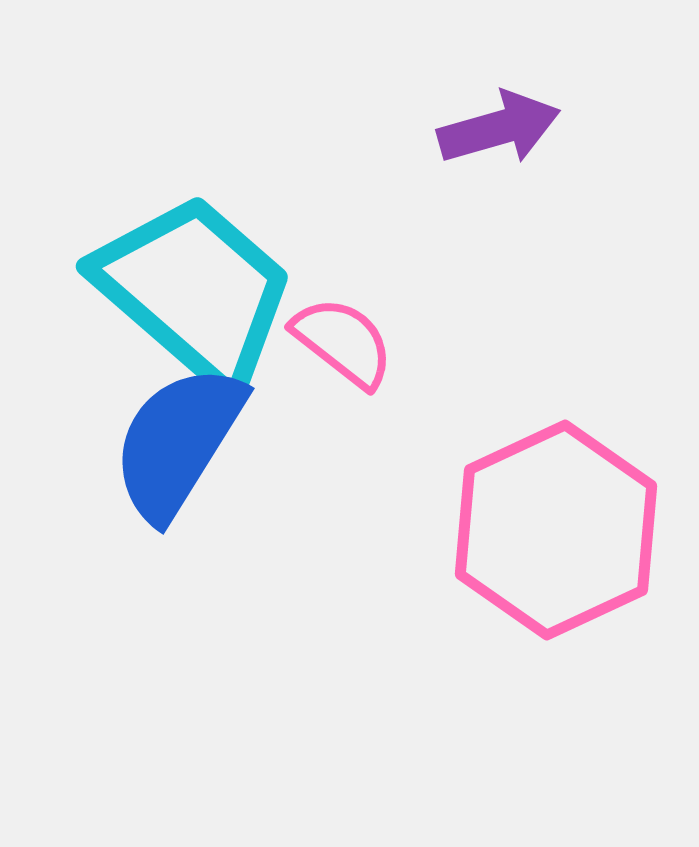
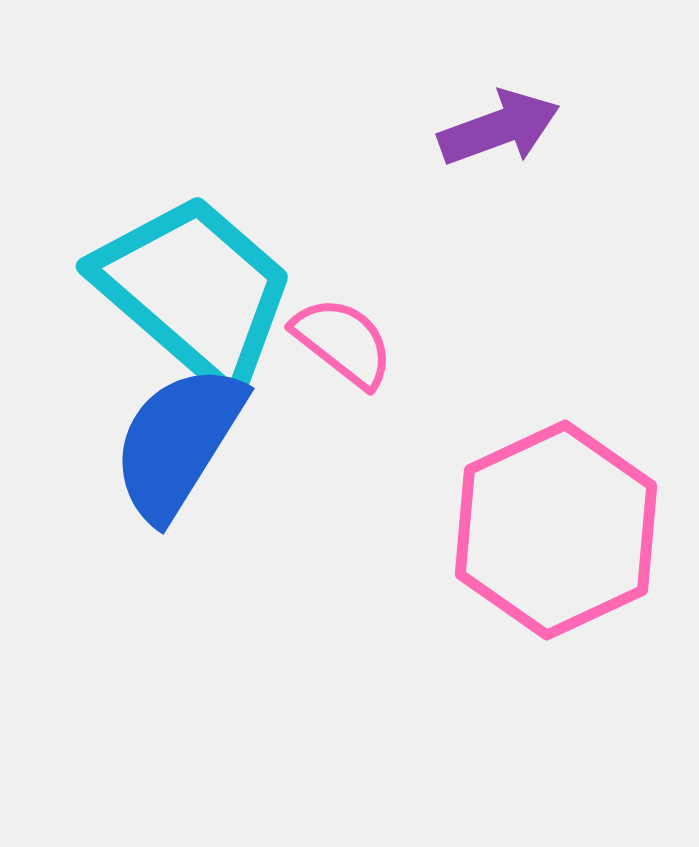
purple arrow: rotated 4 degrees counterclockwise
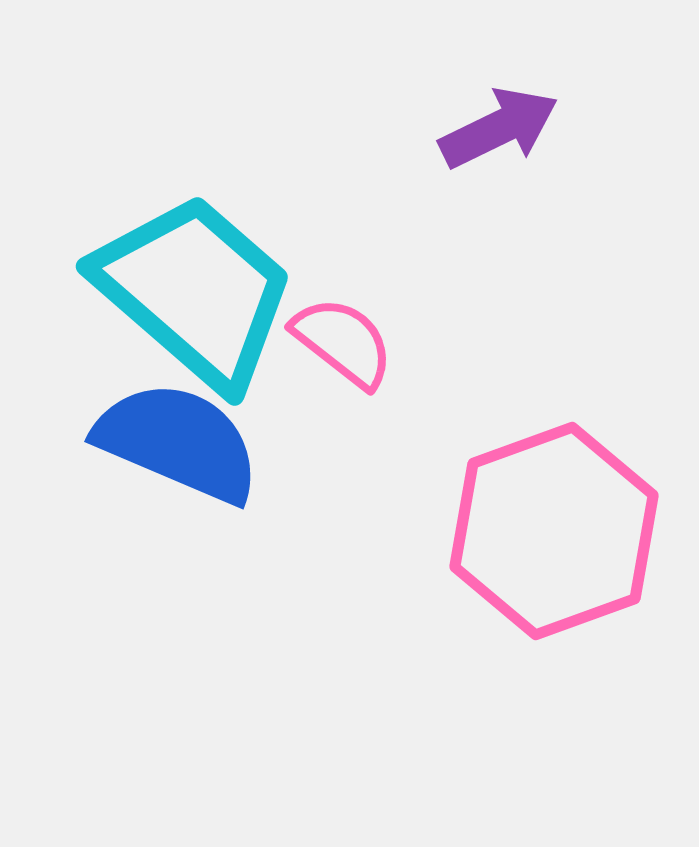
purple arrow: rotated 6 degrees counterclockwise
blue semicircle: rotated 81 degrees clockwise
pink hexagon: moved 2 px left, 1 px down; rotated 5 degrees clockwise
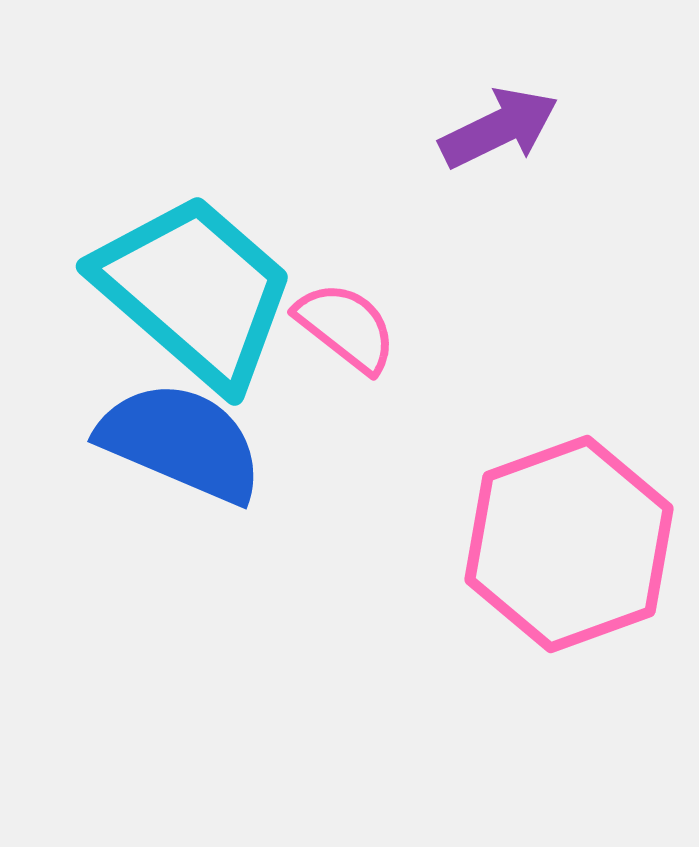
pink semicircle: moved 3 px right, 15 px up
blue semicircle: moved 3 px right
pink hexagon: moved 15 px right, 13 px down
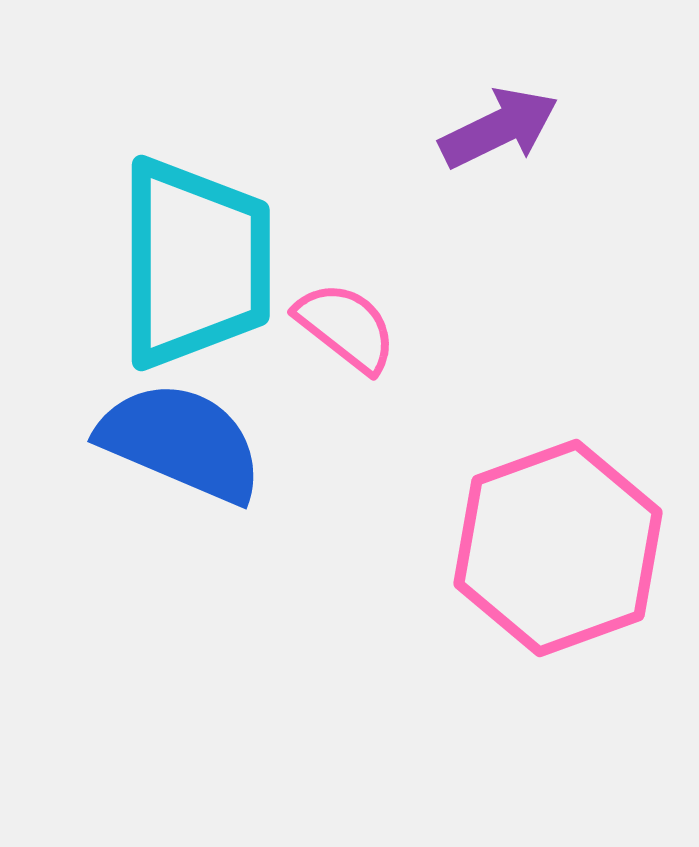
cyan trapezoid: moved 28 px up; rotated 49 degrees clockwise
pink hexagon: moved 11 px left, 4 px down
